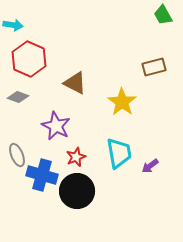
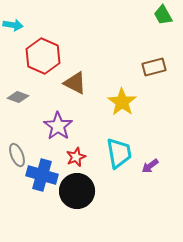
red hexagon: moved 14 px right, 3 px up
purple star: moved 2 px right; rotated 8 degrees clockwise
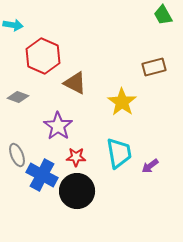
red star: rotated 24 degrees clockwise
blue cross: rotated 12 degrees clockwise
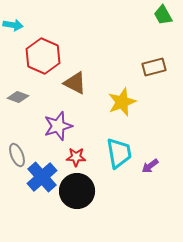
yellow star: rotated 16 degrees clockwise
purple star: rotated 20 degrees clockwise
blue cross: moved 2 px down; rotated 20 degrees clockwise
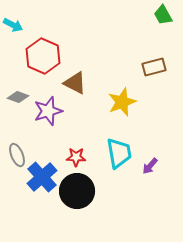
cyan arrow: rotated 18 degrees clockwise
purple star: moved 10 px left, 15 px up
purple arrow: rotated 12 degrees counterclockwise
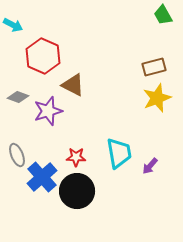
brown triangle: moved 2 px left, 2 px down
yellow star: moved 35 px right, 4 px up
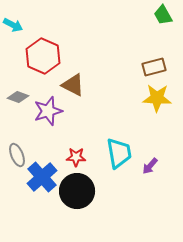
yellow star: rotated 24 degrees clockwise
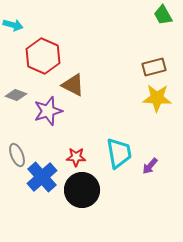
cyan arrow: rotated 12 degrees counterclockwise
gray diamond: moved 2 px left, 2 px up
black circle: moved 5 px right, 1 px up
